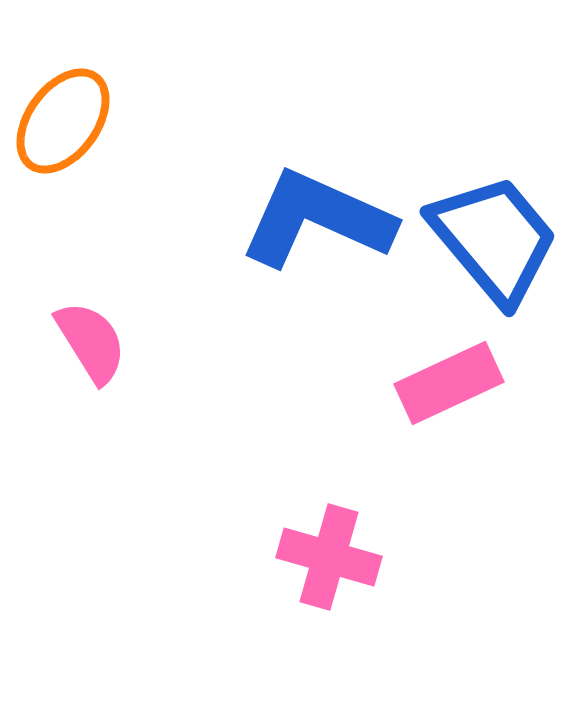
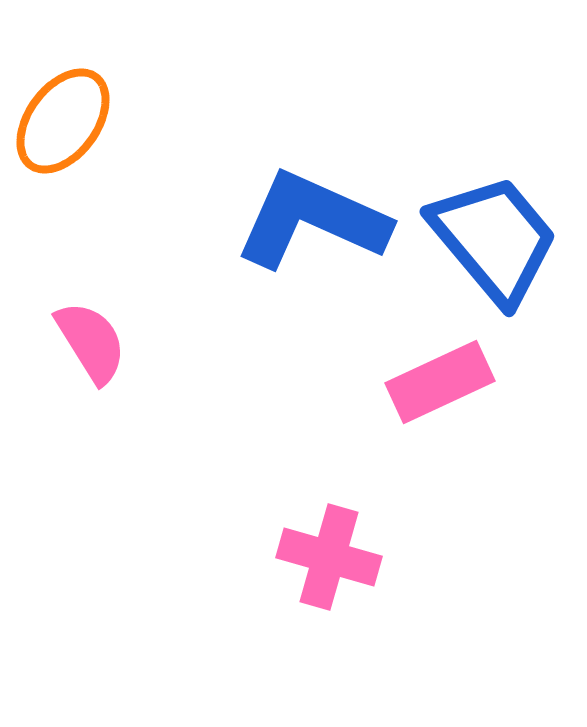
blue L-shape: moved 5 px left, 1 px down
pink rectangle: moved 9 px left, 1 px up
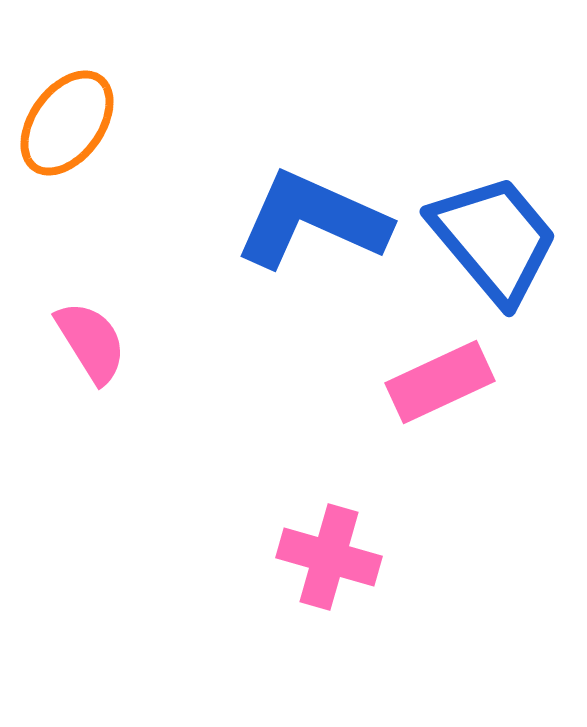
orange ellipse: moved 4 px right, 2 px down
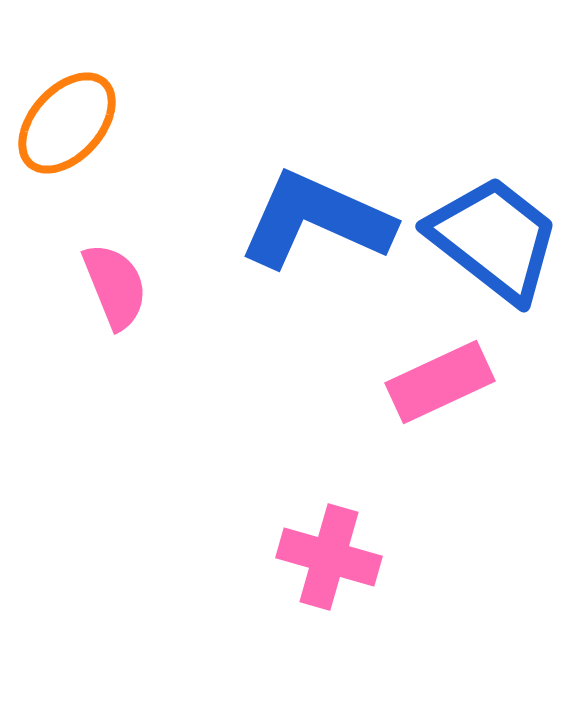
orange ellipse: rotated 6 degrees clockwise
blue L-shape: moved 4 px right
blue trapezoid: rotated 12 degrees counterclockwise
pink semicircle: moved 24 px right, 56 px up; rotated 10 degrees clockwise
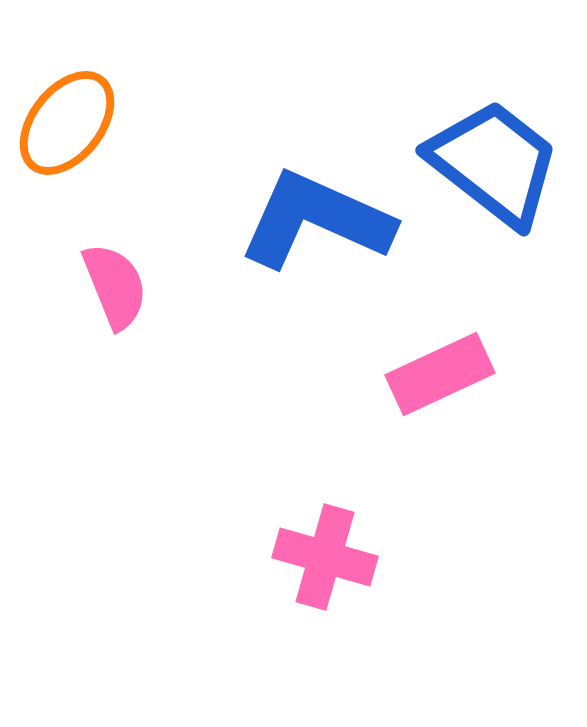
orange ellipse: rotated 4 degrees counterclockwise
blue trapezoid: moved 76 px up
pink rectangle: moved 8 px up
pink cross: moved 4 px left
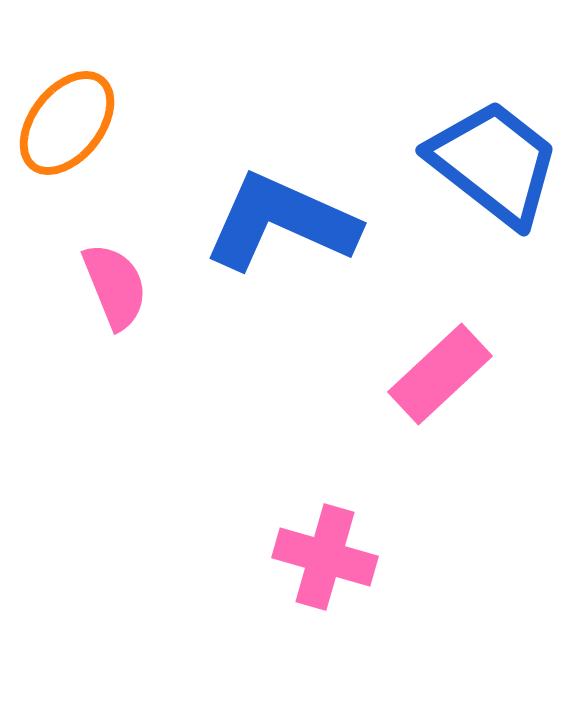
blue L-shape: moved 35 px left, 2 px down
pink rectangle: rotated 18 degrees counterclockwise
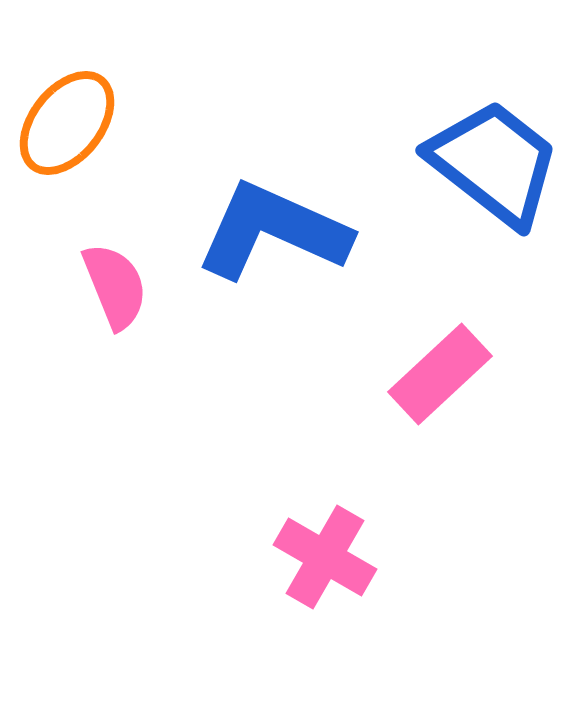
blue L-shape: moved 8 px left, 9 px down
pink cross: rotated 14 degrees clockwise
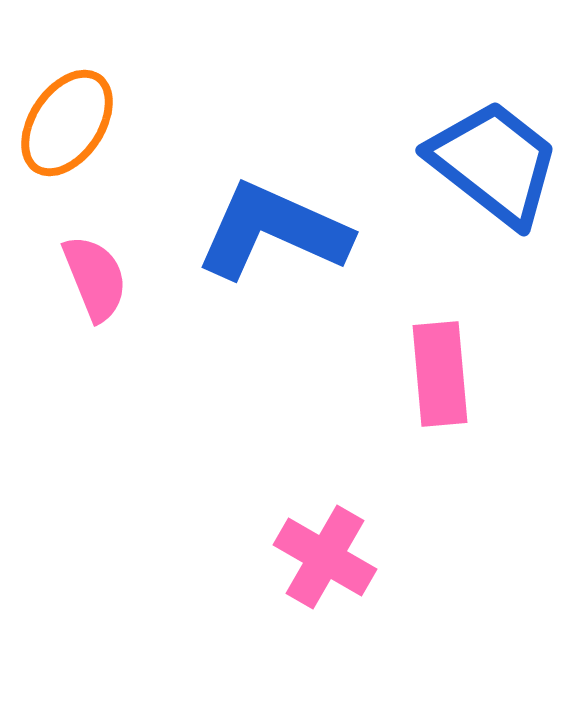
orange ellipse: rotated 4 degrees counterclockwise
pink semicircle: moved 20 px left, 8 px up
pink rectangle: rotated 52 degrees counterclockwise
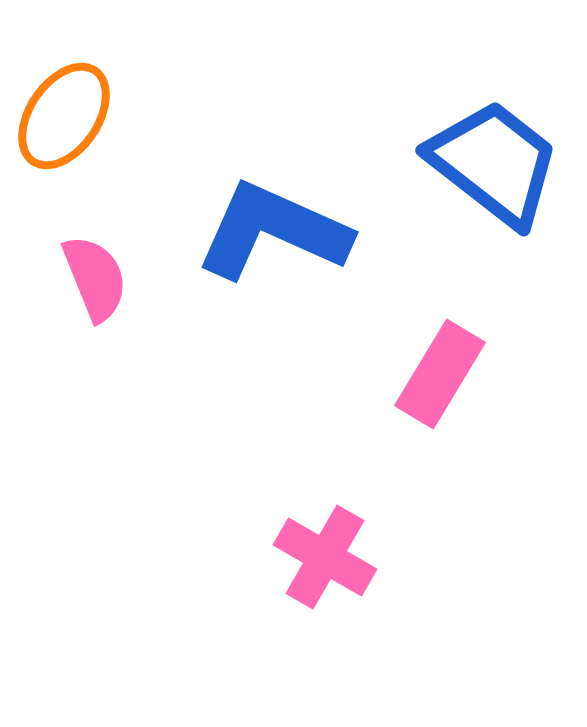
orange ellipse: moved 3 px left, 7 px up
pink rectangle: rotated 36 degrees clockwise
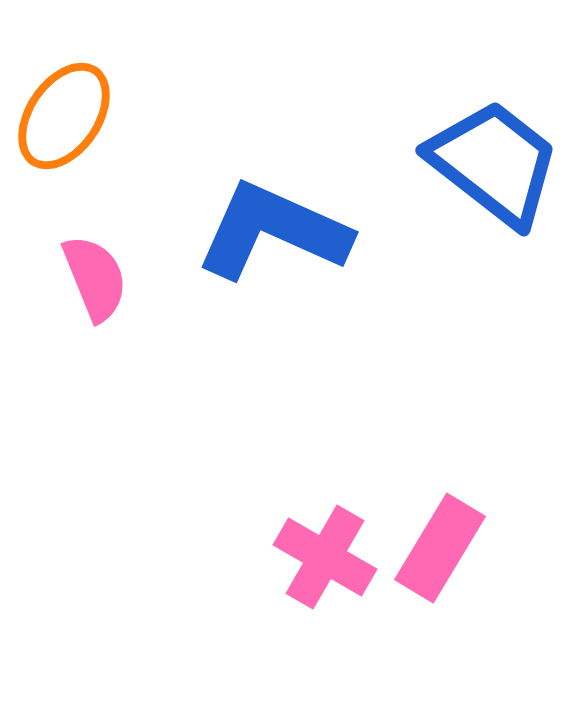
pink rectangle: moved 174 px down
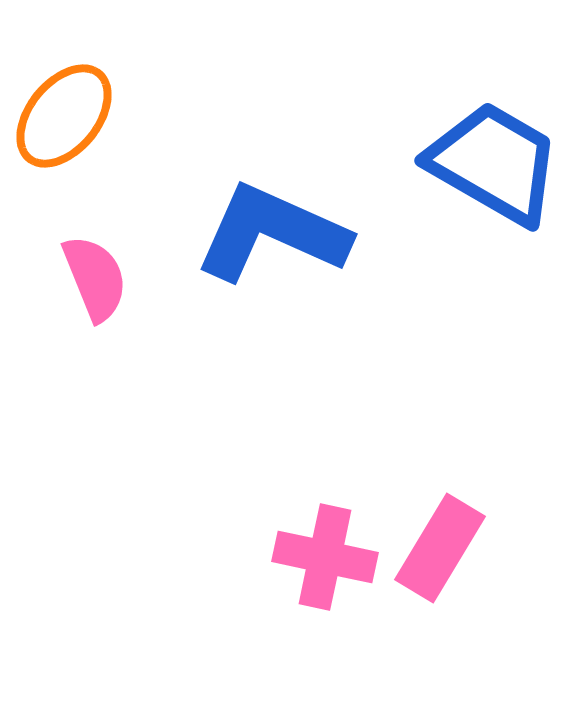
orange ellipse: rotated 5 degrees clockwise
blue trapezoid: rotated 8 degrees counterclockwise
blue L-shape: moved 1 px left, 2 px down
pink cross: rotated 18 degrees counterclockwise
